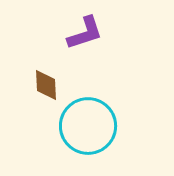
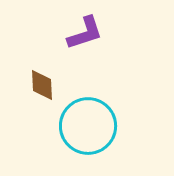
brown diamond: moved 4 px left
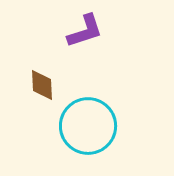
purple L-shape: moved 2 px up
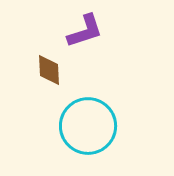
brown diamond: moved 7 px right, 15 px up
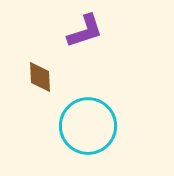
brown diamond: moved 9 px left, 7 px down
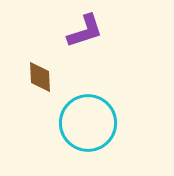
cyan circle: moved 3 px up
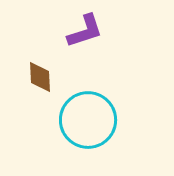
cyan circle: moved 3 px up
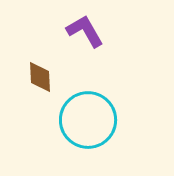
purple L-shape: rotated 102 degrees counterclockwise
